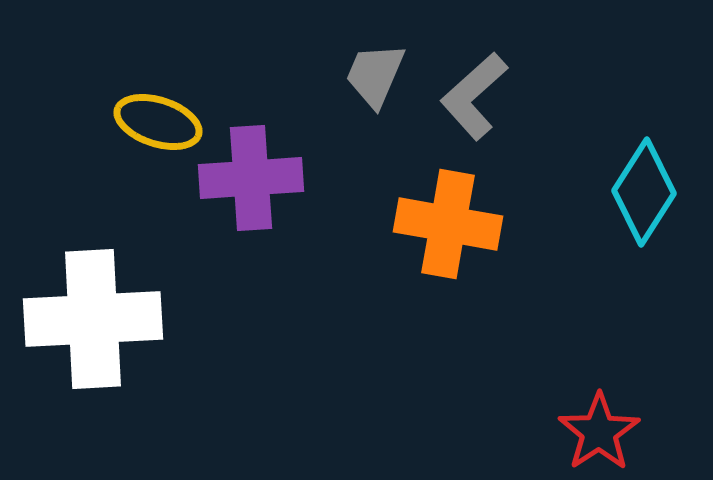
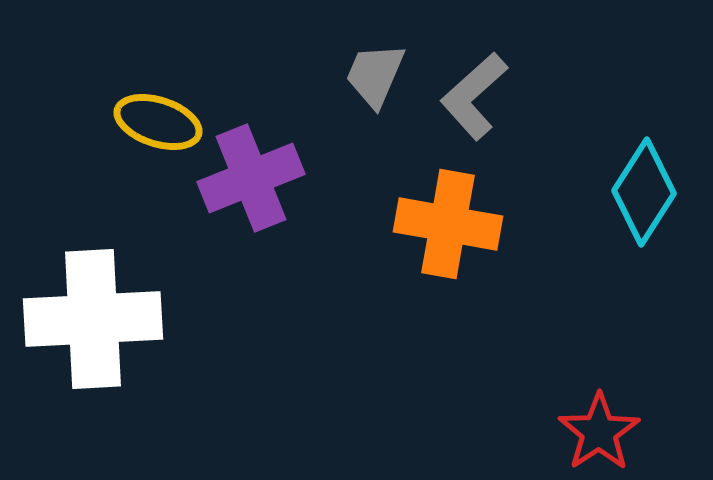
purple cross: rotated 18 degrees counterclockwise
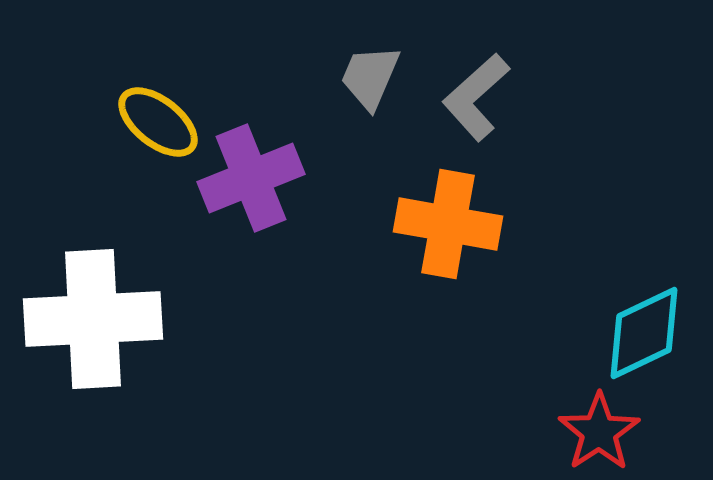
gray trapezoid: moved 5 px left, 2 px down
gray L-shape: moved 2 px right, 1 px down
yellow ellipse: rotated 20 degrees clockwise
cyan diamond: moved 141 px down; rotated 32 degrees clockwise
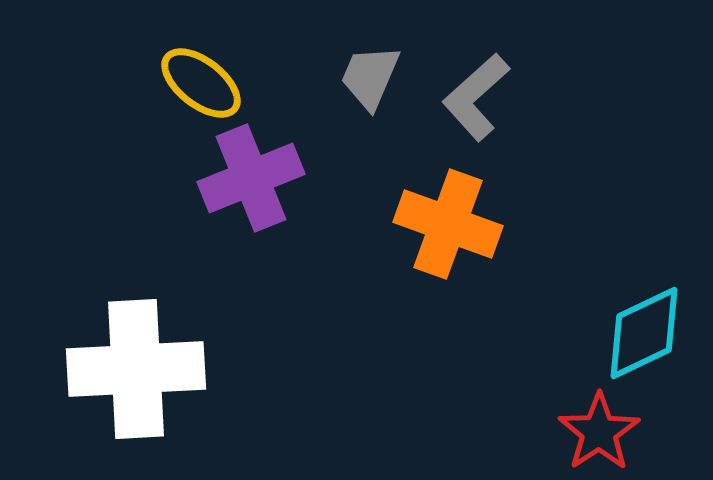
yellow ellipse: moved 43 px right, 39 px up
orange cross: rotated 10 degrees clockwise
white cross: moved 43 px right, 50 px down
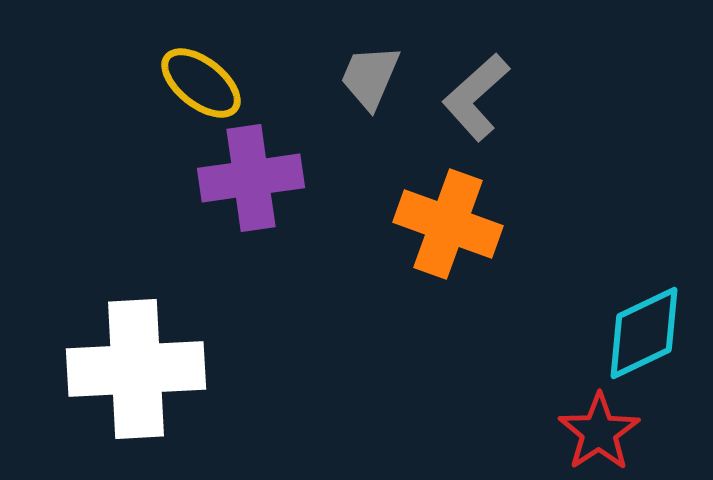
purple cross: rotated 14 degrees clockwise
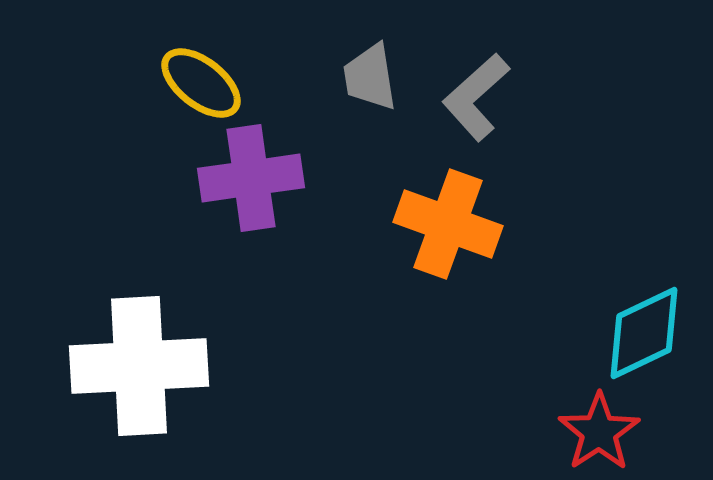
gray trapezoid: rotated 32 degrees counterclockwise
white cross: moved 3 px right, 3 px up
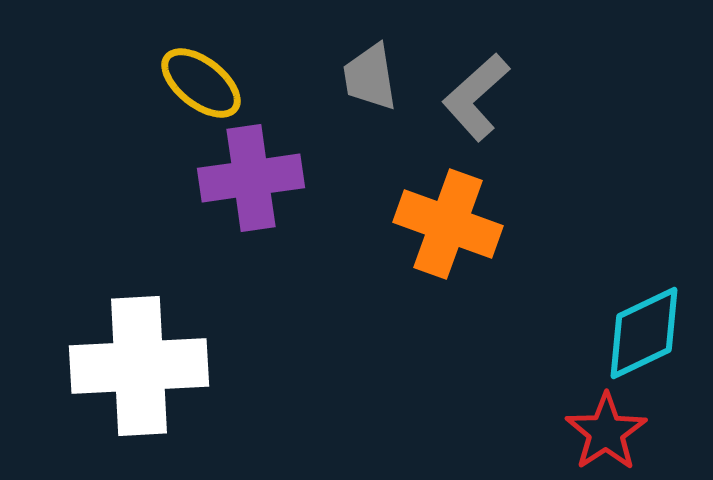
red star: moved 7 px right
